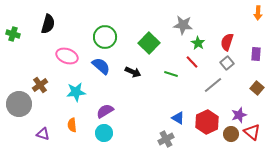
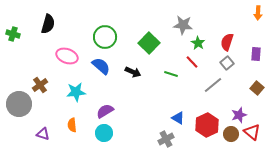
red hexagon: moved 3 px down
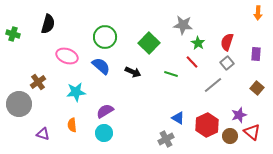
brown cross: moved 2 px left, 3 px up
brown circle: moved 1 px left, 2 px down
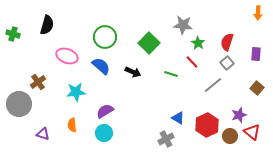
black semicircle: moved 1 px left, 1 px down
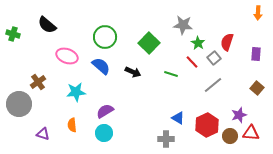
black semicircle: rotated 114 degrees clockwise
gray square: moved 13 px left, 5 px up
red triangle: moved 1 px left, 1 px down; rotated 36 degrees counterclockwise
gray cross: rotated 28 degrees clockwise
